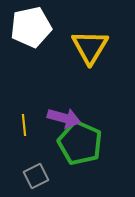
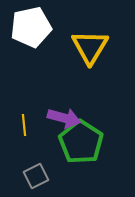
green pentagon: moved 1 px right, 1 px up; rotated 9 degrees clockwise
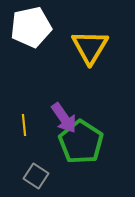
purple arrow: rotated 40 degrees clockwise
gray square: rotated 30 degrees counterclockwise
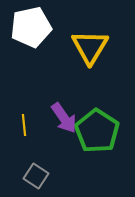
green pentagon: moved 16 px right, 11 px up
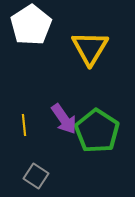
white pentagon: moved 2 px up; rotated 21 degrees counterclockwise
yellow triangle: moved 1 px down
purple arrow: moved 1 px down
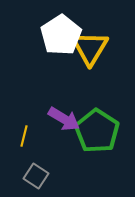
white pentagon: moved 30 px right, 10 px down
purple arrow: rotated 24 degrees counterclockwise
yellow line: moved 11 px down; rotated 20 degrees clockwise
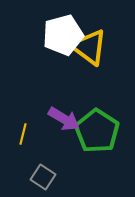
white pentagon: moved 2 px right; rotated 18 degrees clockwise
yellow triangle: moved 1 px left, 1 px up; rotated 24 degrees counterclockwise
yellow line: moved 1 px left, 2 px up
gray square: moved 7 px right, 1 px down
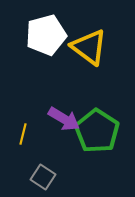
white pentagon: moved 17 px left
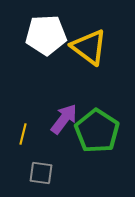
white pentagon: rotated 12 degrees clockwise
purple arrow: rotated 84 degrees counterclockwise
gray square: moved 2 px left, 4 px up; rotated 25 degrees counterclockwise
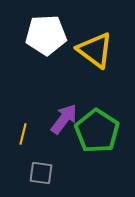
yellow triangle: moved 6 px right, 3 px down
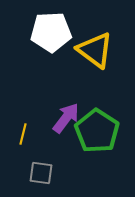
white pentagon: moved 5 px right, 3 px up
purple arrow: moved 2 px right, 1 px up
